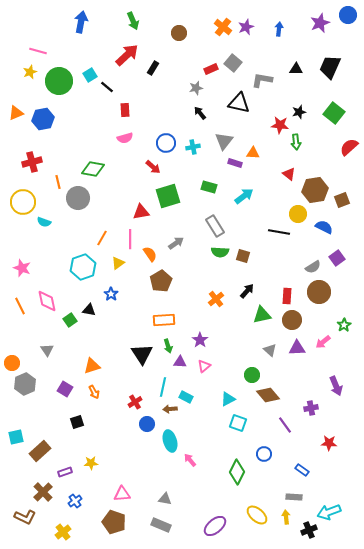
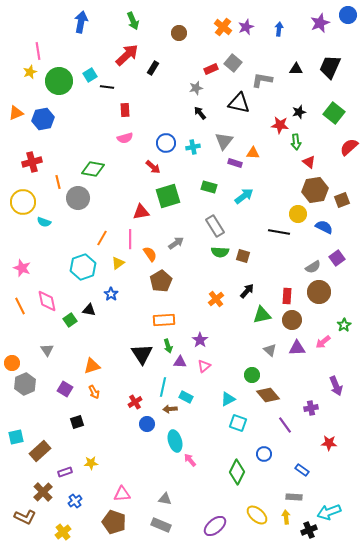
pink line at (38, 51): rotated 66 degrees clockwise
black line at (107, 87): rotated 32 degrees counterclockwise
red triangle at (289, 174): moved 20 px right, 12 px up
cyan ellipse at (170, 441): moved 5 px right
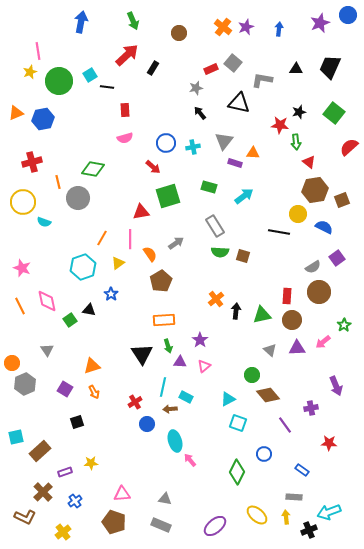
black arrow at (247, 291): moved 11 px left, 20 px down; rotated 35 degrees counterclockwise
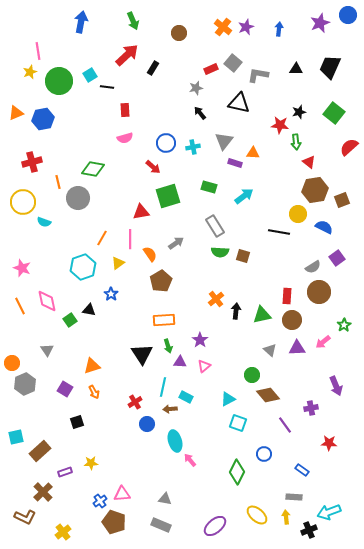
gray L-shape at (262, 80): moved 4 px left, 5 px up
blue cross at (75, 501): moved 25 px right
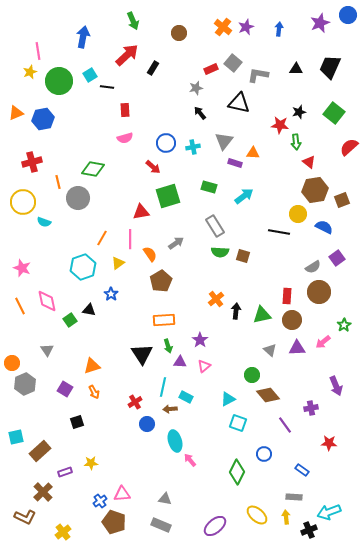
blue arrow at (81, 22): moved 2 px right, 15 px down
